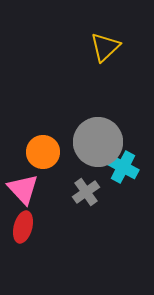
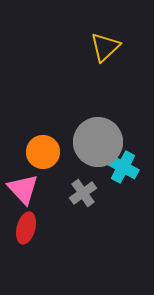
gray cross: moved 3 px left, 1 px down
red ellipse: moved 3 px right, 1 px down
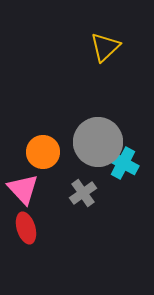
cyan cross: moved 4 px up
red ellipse: rotated 32 degrees counterclockwise
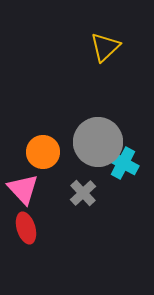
gray cross: rotated 8 degrees counterclockwise
